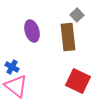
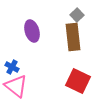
brown rectangle: moved 5 px right
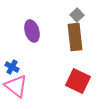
brown rectangle: moved 2 px right
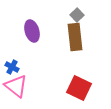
red square: moved 1 px right, 7 px down
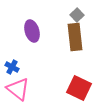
pink triangle: moved 2 px right, 3 px down
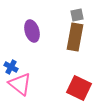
gray square: rotated 32 degrees clockwise
brown rectangle: rotated 16 degrees clockwise
blue cross: moved 1 px left
pink triangle: moved 2 px right, 5 px up
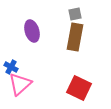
gray square: moved 2 px left, 1 px up
pink triangle: rotated 40 degrees clockwise
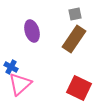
brown rectangle: moved 1 px left, 2 px down; rotated 24 degrees clockwise
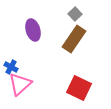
gray square: rotated 32 degrees counterclockwise
purple ellipse: moved 1 px right, 1 px up
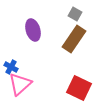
gray square: rotated 16 degrees counterclockwise
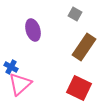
brown rectangle: moved 10 px right, 8 px down
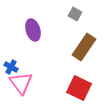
pink triangle: moved 1 px right, 1 px up; rotated 25 degrees counterclockwise
